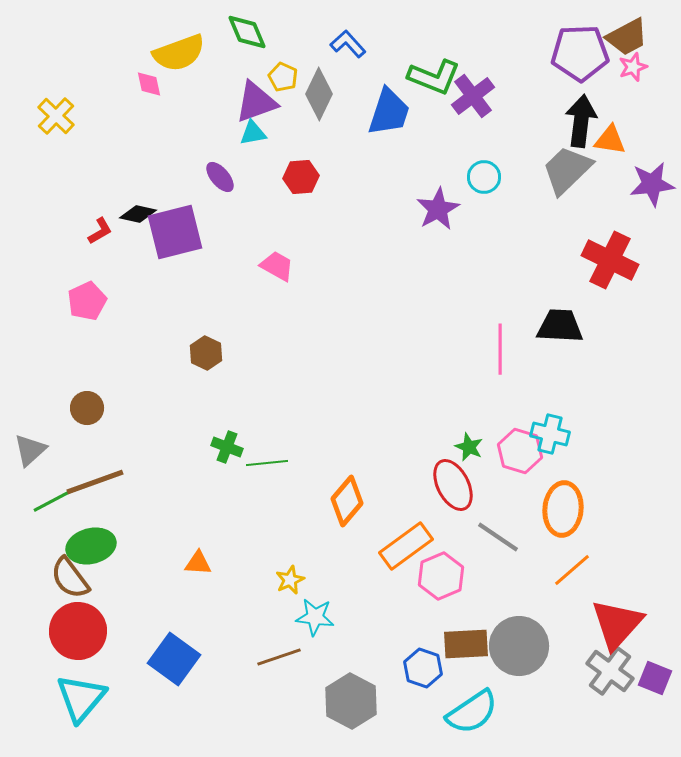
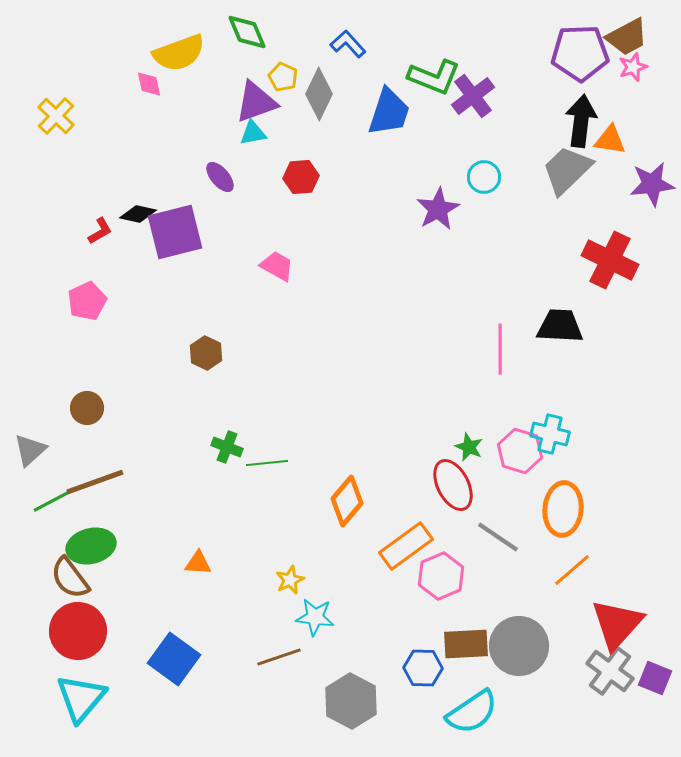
blue hexagon at (423, 668): rotated 18 degrees counterclockwise
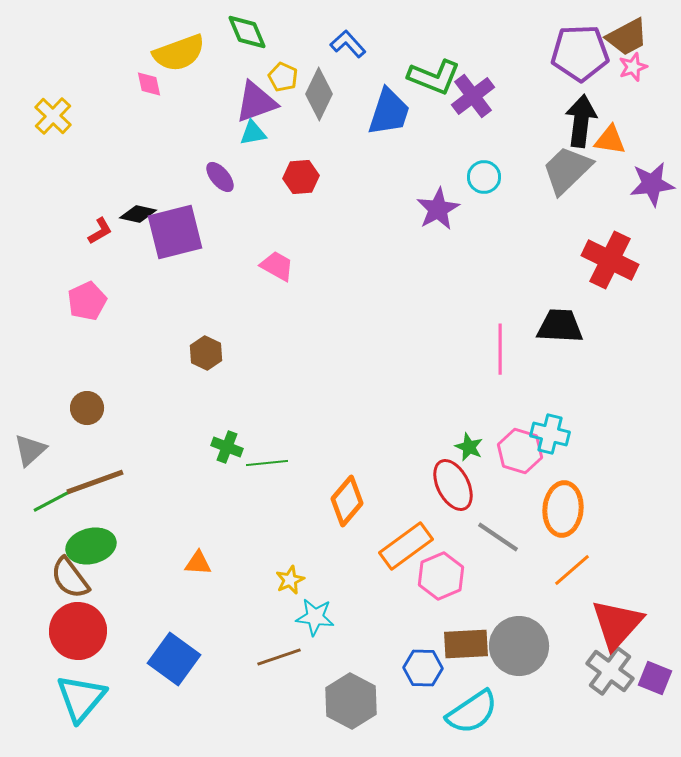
yellow cross at (56, 116): moved 3 px left
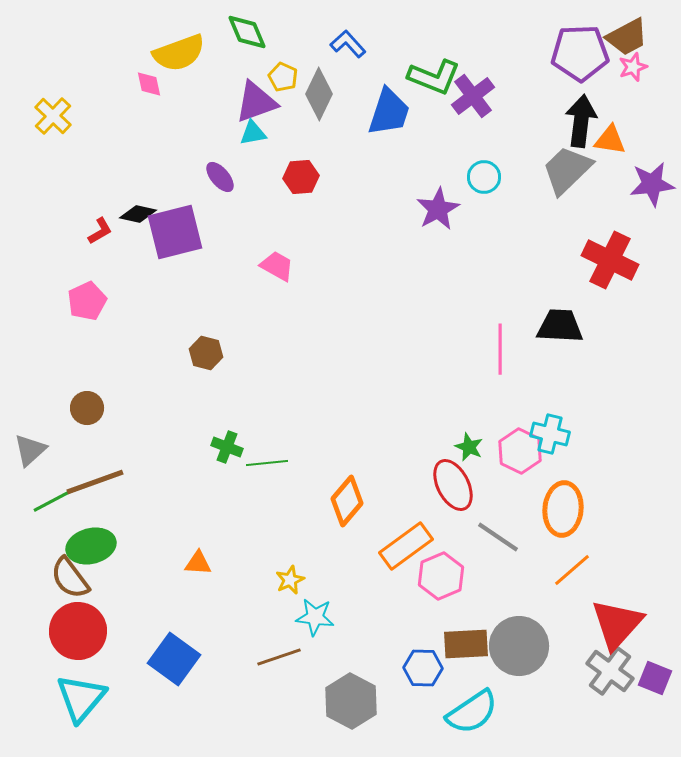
brown hexagon at (206, 353): rotated 12 degrees counterclockwise
pink hexagon at (520, 451): rotated 9 degrees clockwise
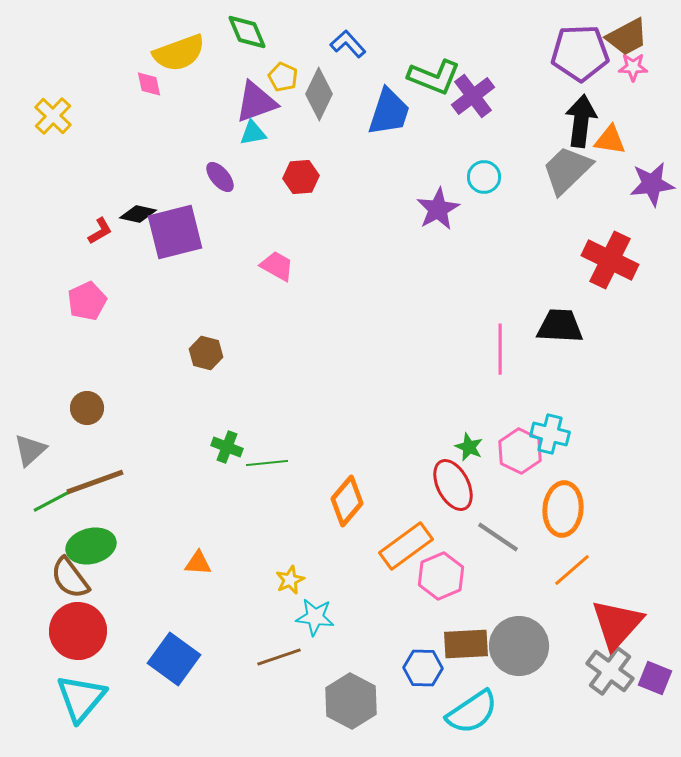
pink star at (633, 67): rotated 20 degrees clockwise
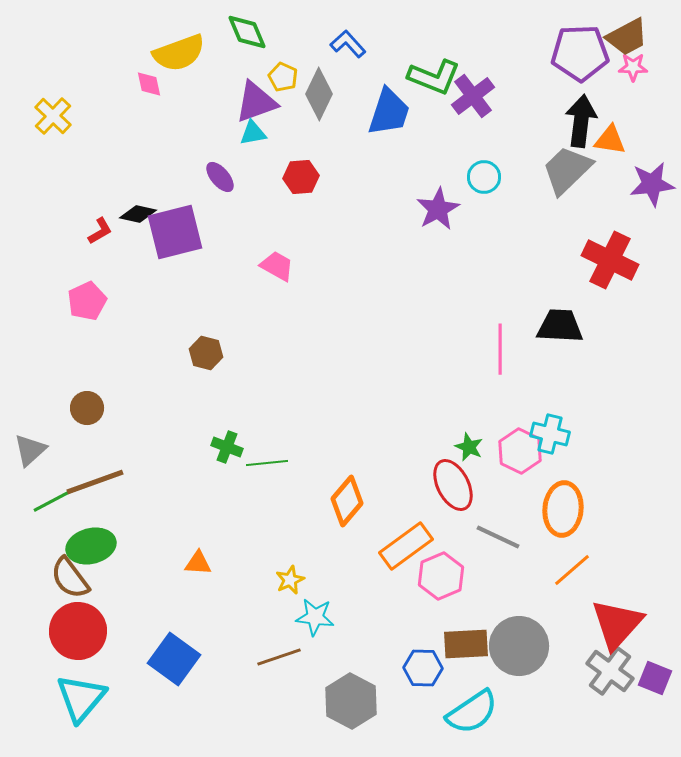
gray line at (498, 537): rotated 9 degrees counterclockwise
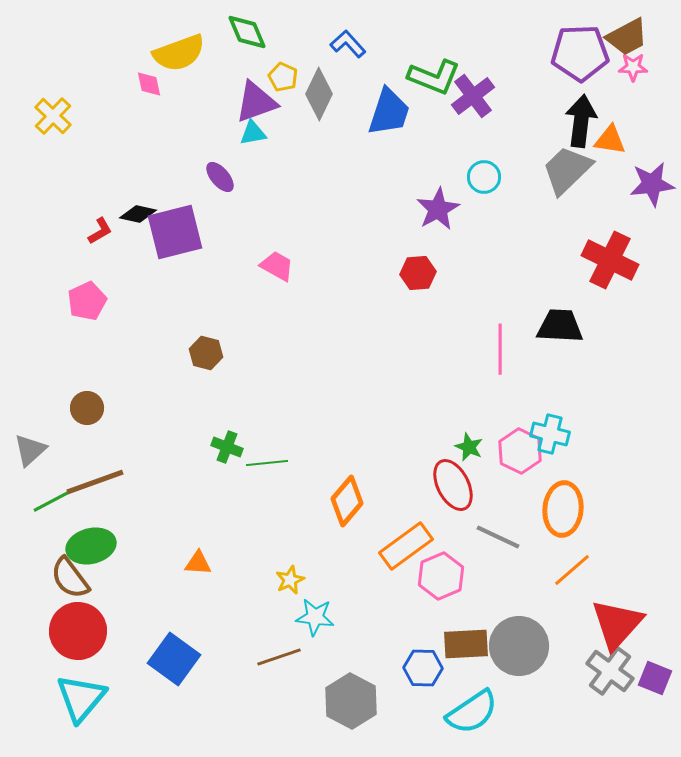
red hexagon at (301, 177): moved 117 px right, 96 px down
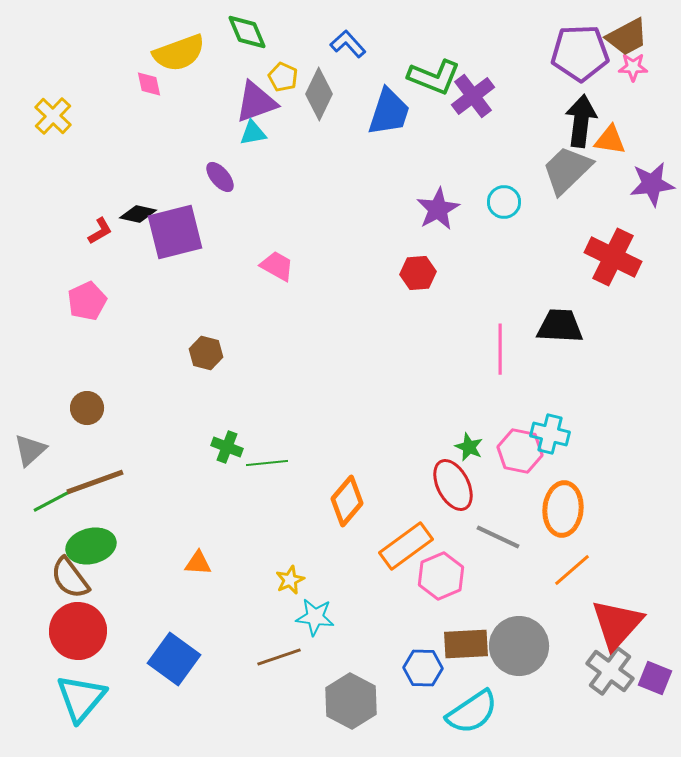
cyan circle at (484, 177): moved 20 px right, 25 px down
red cross at (610, 260): moved 3 px right, 3 px up
pink hexagon at (520, 451): rotated 15 degrees counterclockwise
